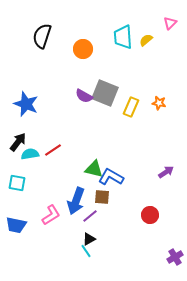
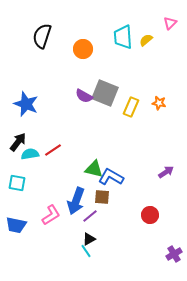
purple cross: moved 1 px left, 3 px up
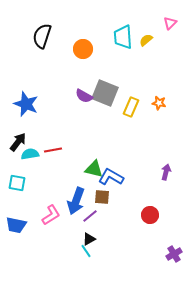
red line: rotated 24 degrees clockwise
purple arrow: rotated 42 degrees counterclockwise
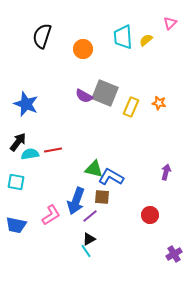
cyan square: moved 1 px left, 1 px up
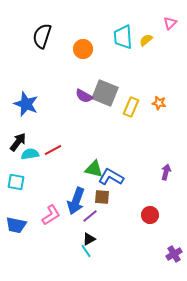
red line: rotated 18 degrees counterclockwise
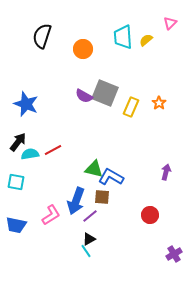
orange star: rotated 24 degrees clockwise
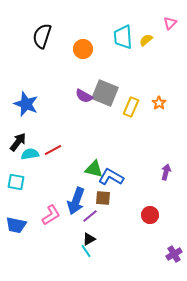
brown square: moved 1 px right, 1 px down
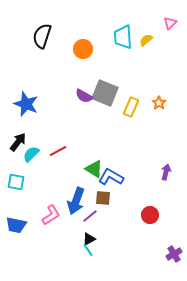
red line: moved 5 px right, 1 px down
cyan semicircle: moved 1 px right; rotated 36 degrees counterclockwise
green triangle: rotated 18 degrees clockwise
cyan line: moved 2 px right, 1 px up
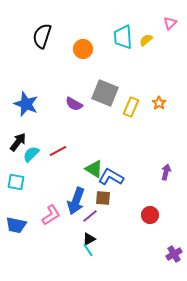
purple semicircle: moved 10 px left, 8 px down
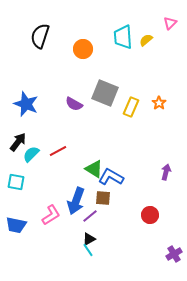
black semicircle: moved 2 px left
